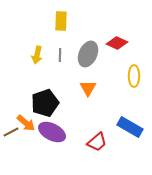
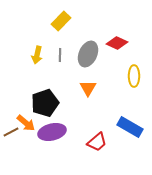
yellow rectangle: rotated 42 degrees clockwise
purple ellipse: rotated 40 degrees counterclockwise
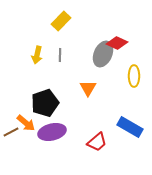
gray ellipse: moved 15 px right
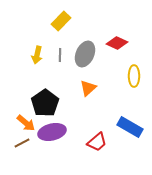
gray ellipse: moved 18 px left
orange triangle: rotated 18 degrees clockwise
black pentagon: rotated 16 degrees counterclockwise
brown line: moved 11 px right, 11 px down
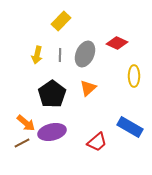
black pentagon: moved 7 px right, 9 px up
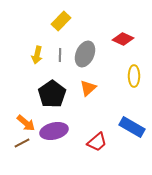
red diamond: moved 6 px right, 4 px up
blue rectangle: moved 2 px right
purple ellipse: moved 2 px right, 1 px up
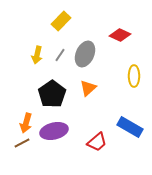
red diamond: moved 3 px left, 4 px up
gray line: rotated 32 degrees clockwise
orange arrow: rotated 66 degrees clockwise
blue rectangle: moved 2 px left
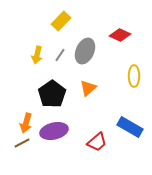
gray ellipse: moved 3 px up
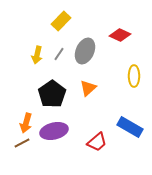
gray line: moved 1 px left, 1 px up
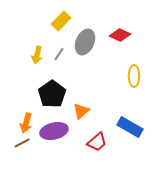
gray ellipse: moved 9 px up
orange triangle: moved 7 px left, 23 px down
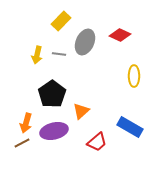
gray line: rotated 64 degrees clockwise
